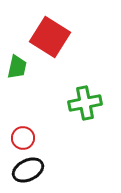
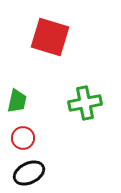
red square: rotated 15 degrees counterclockwise
green trapezoid: moved 34 px down
black ellipse: moved 1 px right, 3 px down
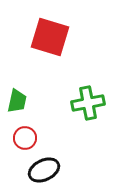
green cross: moved 3 px right
red circle: moved 2 px right
black ellipse: moved 15 px right, 3 px up
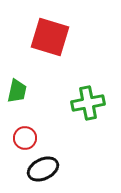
green trapezoid: moved 10 px up
black ellipse: moved 1 px left, 1 px up
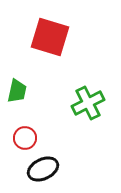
green cross: rotated 16 degrees counterclockwise
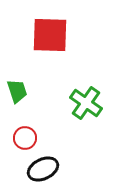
red square: moved 2 px up; rotated 15 degrees counterclockwise
green trapezoid: rotated 30 degrees counterclockwise
green cross: moved 2 px left; rotated 28 degrees counterclockwise
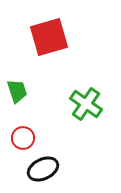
red square: moved 1 px left, 2 px down; rotated 18 degrees counterclockwise
green cross: moved 1 px down
red circle: moved 2 px left
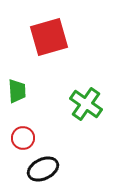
green trapezoid: rotated 15 degrees clockwise
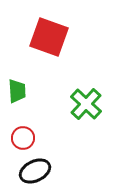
red square: rotated 36 degrees clockwise
green cross: rotated 8 degrees clockwise
black ellipse: moved 8 px left, 2 px down
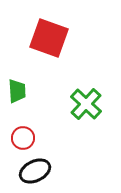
red square: moved 1 px down
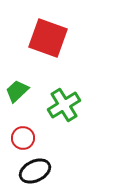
red square: moved 1 px left
green trapezoid: rotated 130 degrees counterclockwise
green cross: moved 22 px left, 1 px down; rotated 16 degrees clockwise
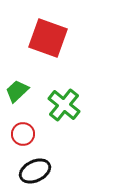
green cross: rotated 20 degrees counterclockwise
red circle: moved 4 px up
